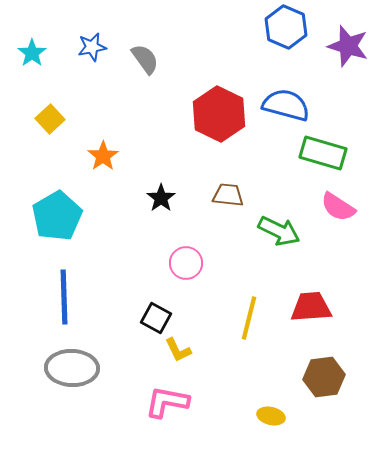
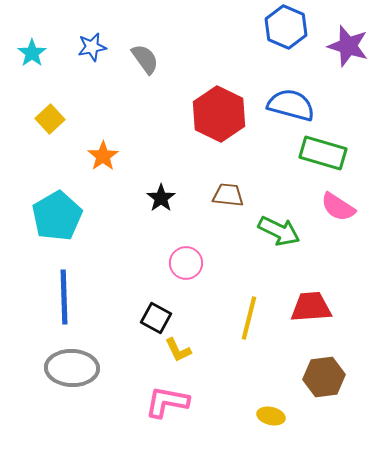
blue semicircle: moved 5 px right
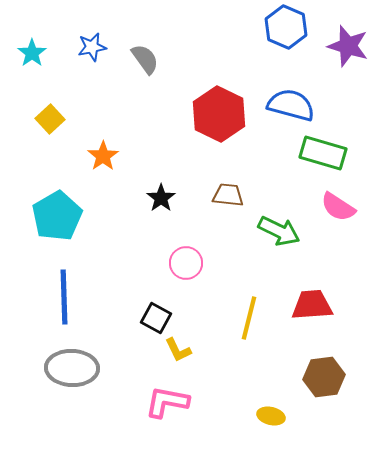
red trapezoid: moved 1 px right, 2 px up
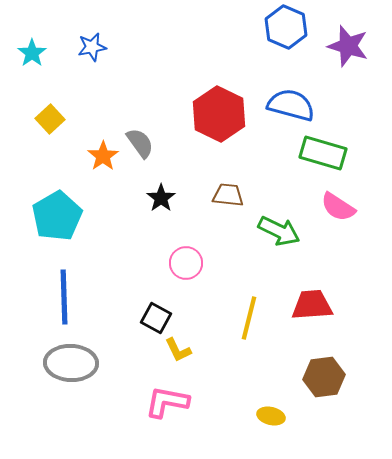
gray semicircle: moved 5 px left, 84 px down
gray ellipse: moved 1 px left, 5 px up
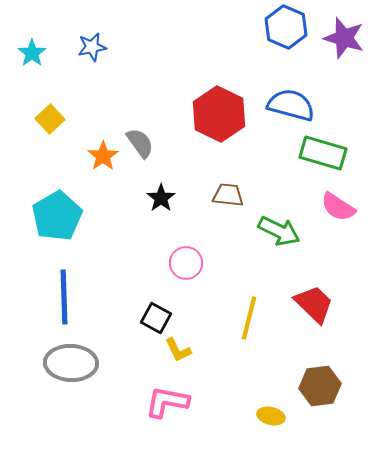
purple star: moved 4 px left, 8 px up
red trapezoid: moved 2 px right, 1 px up; rotated 48 degrees clockwise
brown hexagon: moved 4 px left, 9 px down
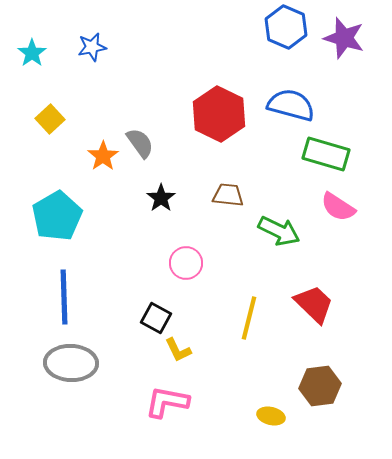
green rectangle: moved 3 px right, 1 px down
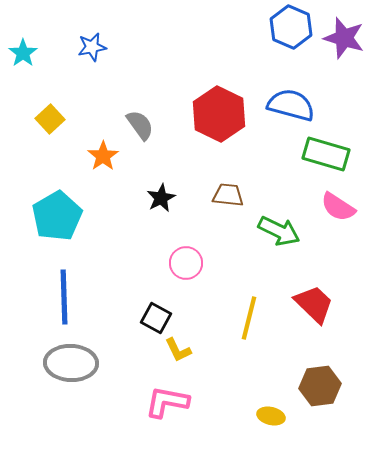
blue hexagon: moved 5 px right
cyan star: moved 9 px left
gray semicircle: moved 18 px up
black star: rotated 8 degrees clockwise
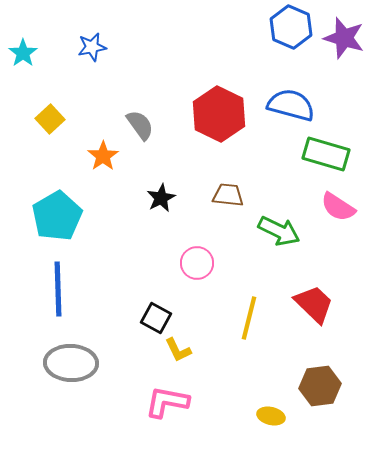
pink circle: moved 11 px right
blue line: moved 6 px left, 8 px up
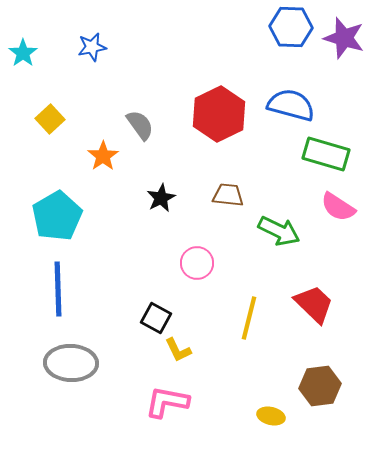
blue hexagon: rotated 21 degrees counterclockwise
red hexagon: rotated 8 degrees clockwise
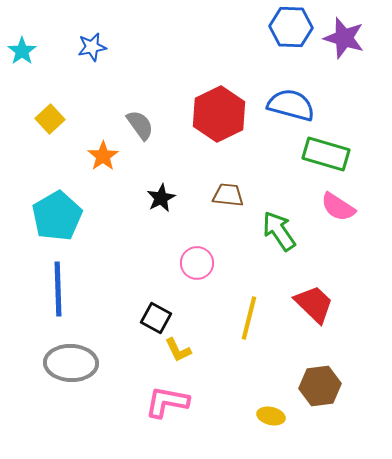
cyan star: moved 1 px left, 2 px up
green arrow: rotated 150 degrees counterclockwise
